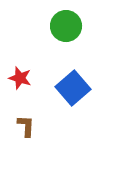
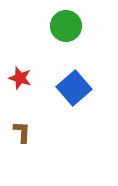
blue square: moved 1 px right
brown L-shape: moved 4 px left, 6 px down
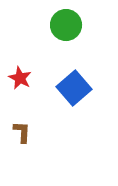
green circle: moved 1 px up
red star: rotated 10 degrees clockwise
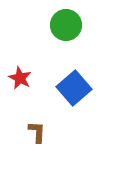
brown L-shape: moved 15 px right
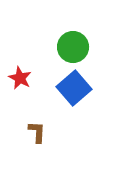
green circle: moved 7 px right, 22 px down
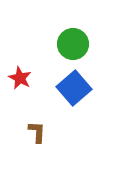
green circle: moved 3 px up
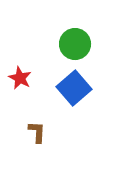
green circle: moved 2 px right
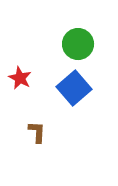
green circle: moved 3 px right
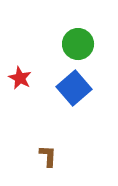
brown L-shape: moved 11 px right, 24 px down
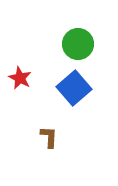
brown L-shape: moved 1 px right, 19 px up
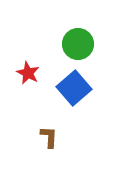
red star: moved 8 px right, 5 px up
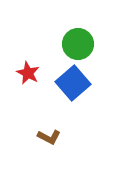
blue square: moved 1 px left, 5 px up
brown L-shape: rotated 115 degrees clockwise
